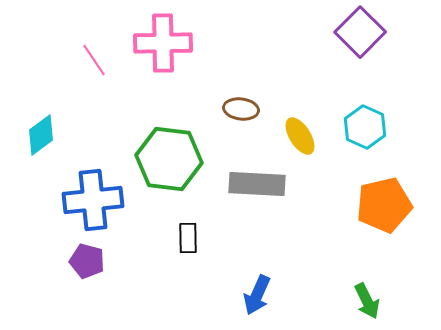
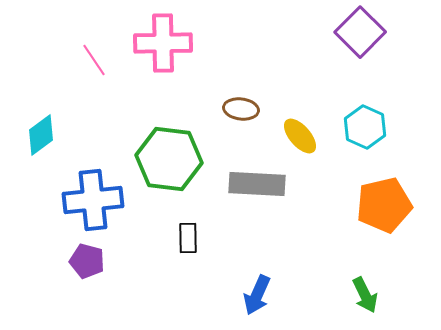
yellow ellipse: rotated 9 degrees counterclockwise
green arrow: moved 2 px left, 6 px up
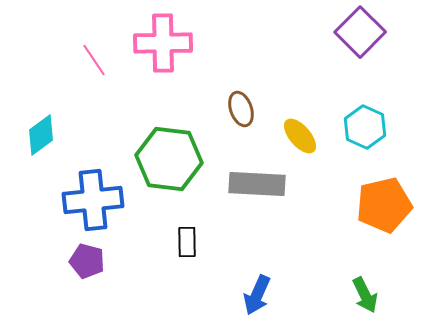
brown ellipse: rotated 64 degrees clockwise
black rectangle: moved 1 px left, 4 px down
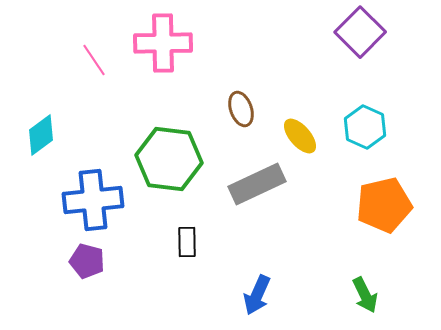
gray rectangle: rotated 28 degrees counterclockwise
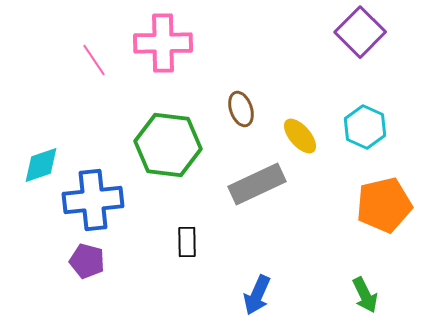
cyan diamond: moved 30 px down; rotated 18 degrees clockwise
green hexagon: moved 1 px left, 14 px up
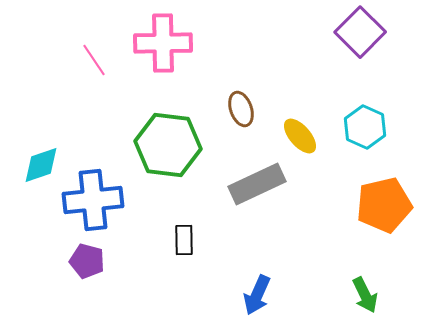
black rectangle: moved 3 px left, 2 px up
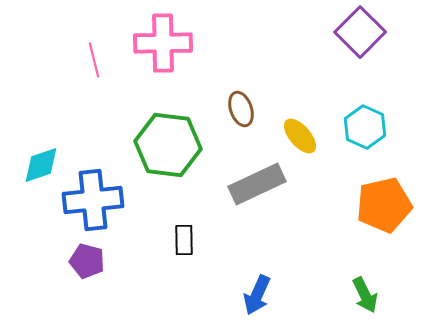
pink line: rotated 20 degrees clockwise
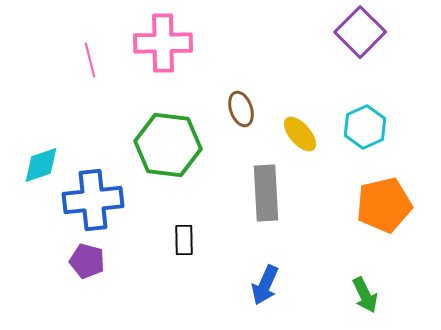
pink line: moved 4 px left
cyan hexagon: rotated 12 degrees clockwise
yellow ellipse: moved 2 px up
gray rectangle: moved 9 px right, 9 px down; rotated 68 degrees counterclockwise
blue arrow: moved 8 px right, 10 px up
